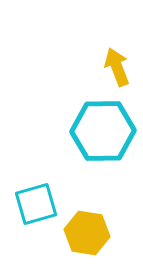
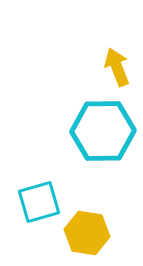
cyan square: moved 3 px right, 2 px up
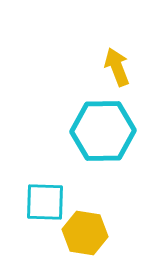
cyan square: moved 6 px right; rotated 18 degrees clockwise
yellow hexagon: moved 2 px left
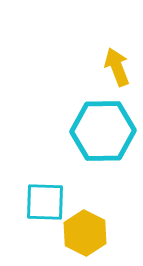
yellow hexagon: rotated 18 degrees clockwise
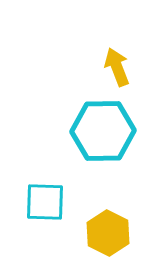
yellow hexagon: moved 23 px right
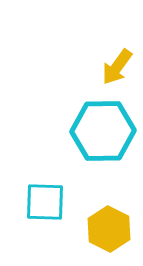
yellow arrow: rotated 123 degrees counterclockwise
yellow hexagon: moved 1 px right, 4 px up
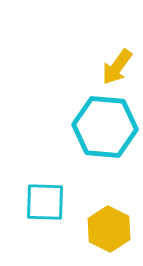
cyan hexagon: moved 2 px right, 4 px up; rotated 6 degrees clockwise
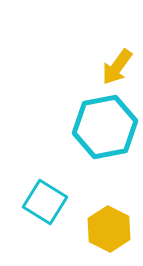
cyan hexagon: rotated 16 degrees counterclockwise
cyan square: rotated 30 degrees clockwise
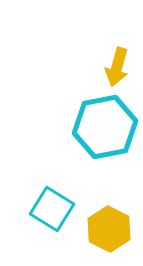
yellow arrow: rotated 21 degrees counterclockwise
cyan square: moved 7 px right, 7 px down
